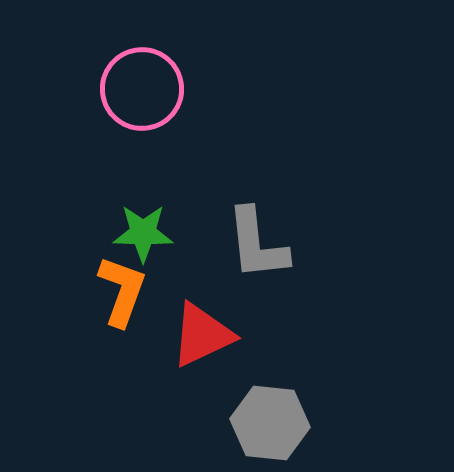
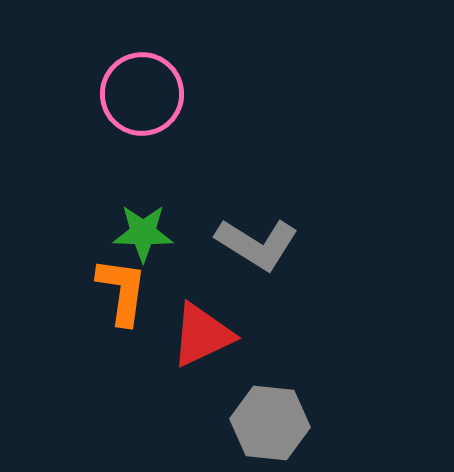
pink circle: moved 5 px down
gray L-shape: rotated 52 degrees counterclockwise
orange L-shape: rotated 12 degrees counterclockwise
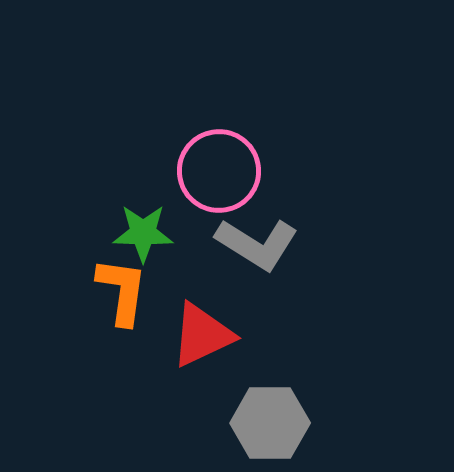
pink circle: moved 77 px right, 77 px down
gray hexagon: rotated 6 degrees counterclockwise
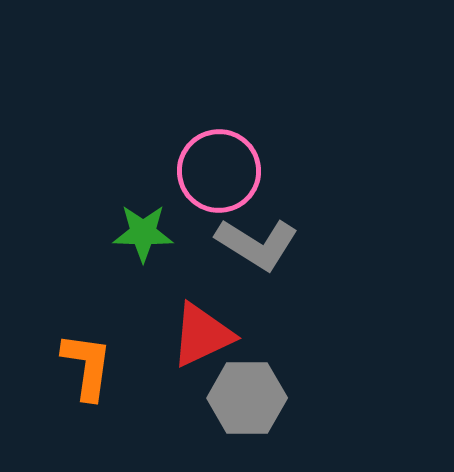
orange L-shape: moved 35 px left, 75 px down
gray hexagon: moved 23 px left, 25 px up
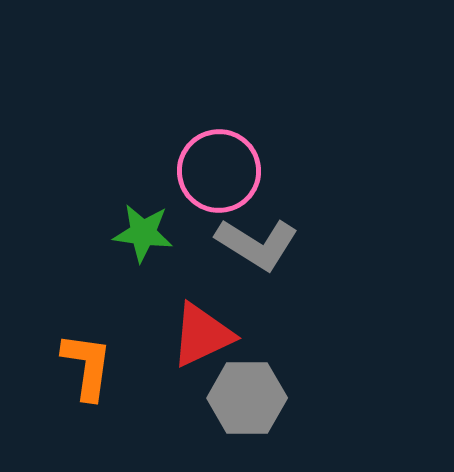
green star: rotated 6 degrees clockwise
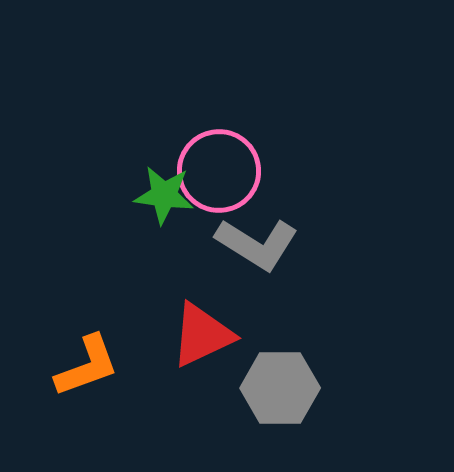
green star: moved 21 px right, 38 px up
orange L-shape: rotated 62 degrees clockwise
gray hexagon: moved 33 px right, 10 px up
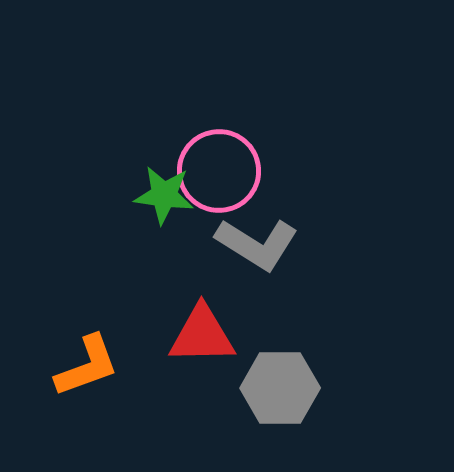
red triangle: rotated 24 degrees clockwise
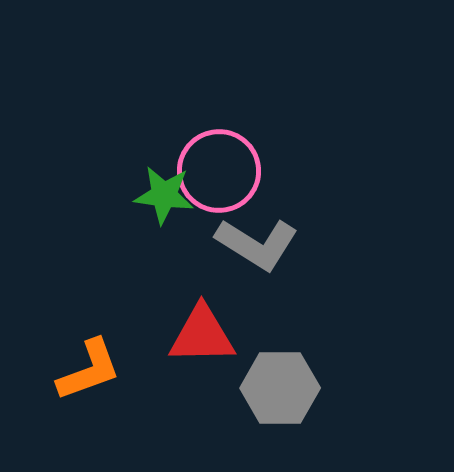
orange L-shape: moved 2 px right, 4 px down
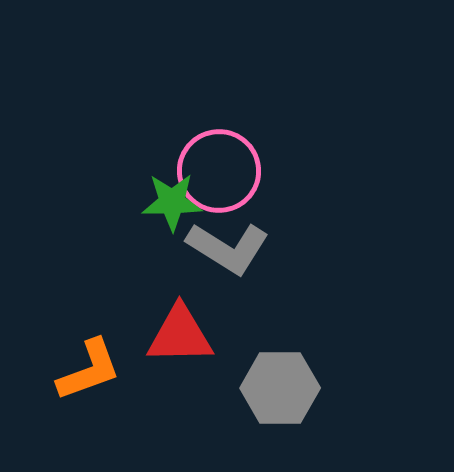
green star: moved 8 px right, 7 px down; rotated 8 degrees counterclockwise
gray L-shape: moved 29 px left, 4 px down
red triangle: moved 22 px left
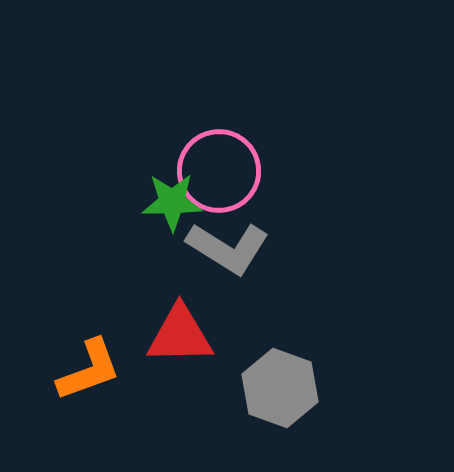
gray hexagon: rotated 20 degrees clockwise
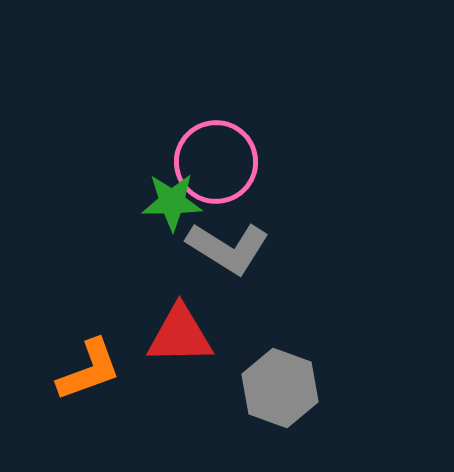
pink circle: moved 3 px left, 9 px up
